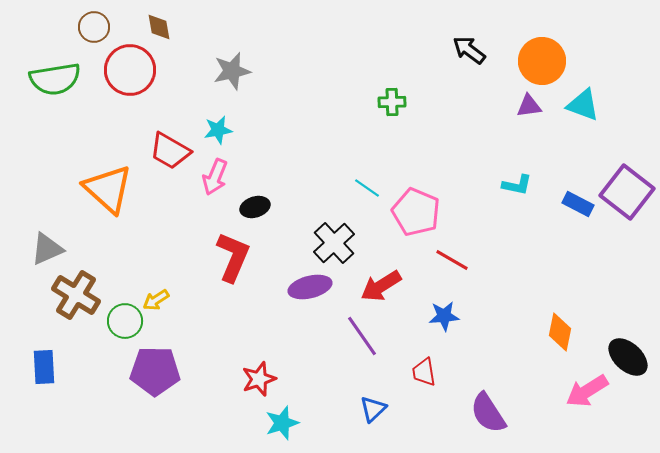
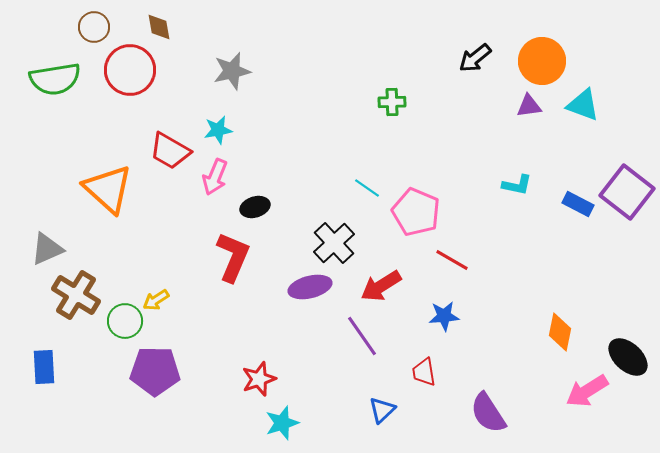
black arrow at (469, 50): moved 6 px right, 8 px down; rotated 76 degrees counterclockwise
blue triangle at (373, 409): moved 9 px right, 1 px down
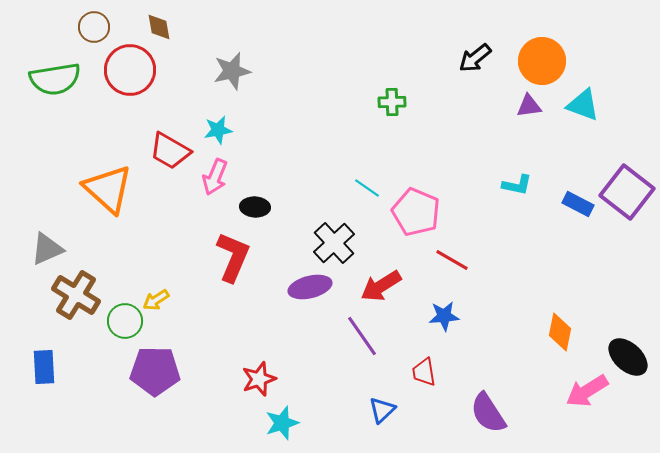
black ellipse at (255, 207): rotated 20 degrees clockwise
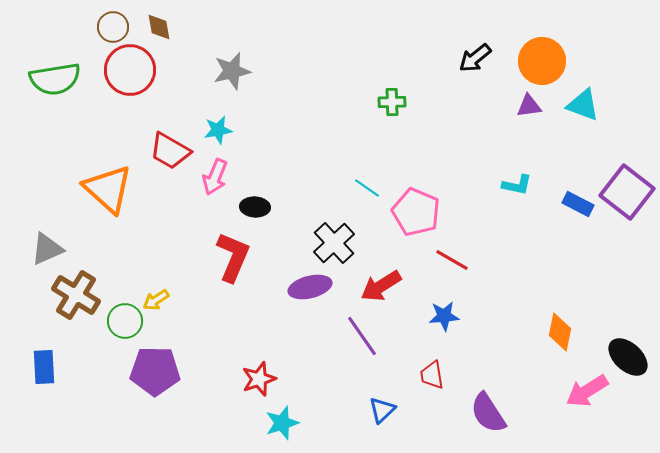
brown circle at (94, 27): moved 19 px right
red trapezoid at (424, 372): moved 8 px right, 3 px down
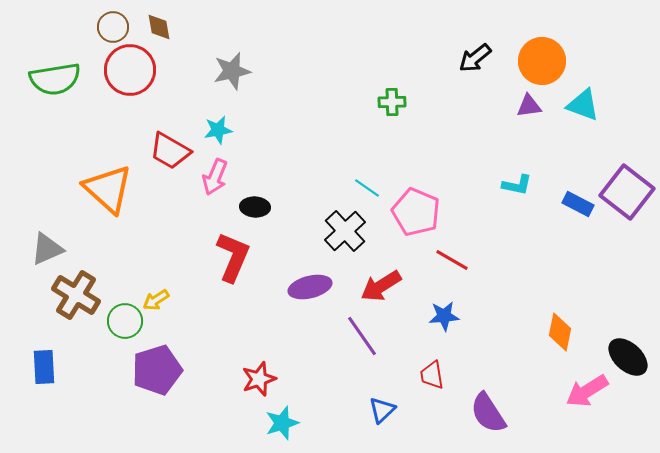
black cross at (334, 243): moved 11 px right, 12 px up
purple pentagon at (155, 371): moved 2 px right, 1 px up; rotated 18 degrees counterclockwise
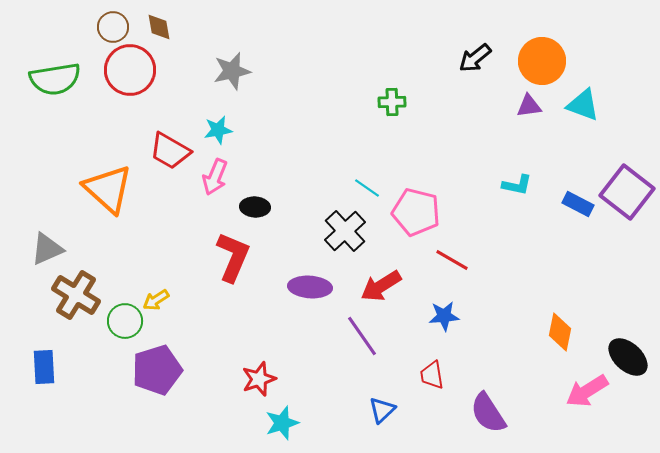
pink pentagon at (416, 212): rotated 9 degrees counterclockwise
purple ellipse at (310, 287): rotated 18 degrees clockwise
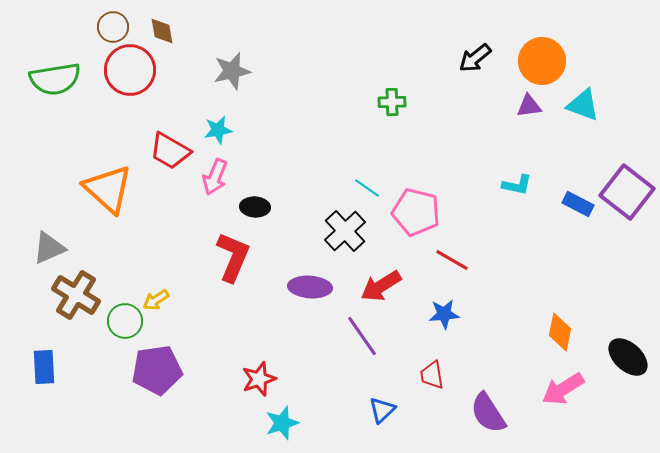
brown diamond at (159, 27): moved 3 px right, 4 px down
gray triangle at (47, 249): moved 2 px right, 1 px up
blue star at (444, 316): moved 2 px up
purple pentagon at (157, 370): rotated 9 degrees clockwise
pink arrow at (587, 391): moved 24 px left, 2 px up
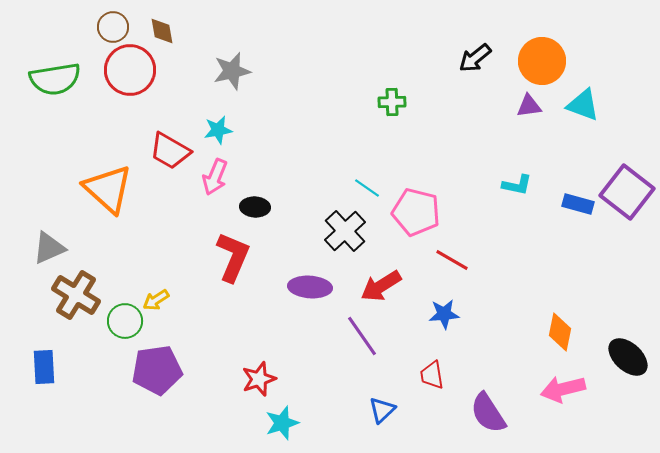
blue rectangle at (578, 204): rotated 12 degrees counterclockwise
pink arrow at (563, 389): rotated 18 degrees clockwise
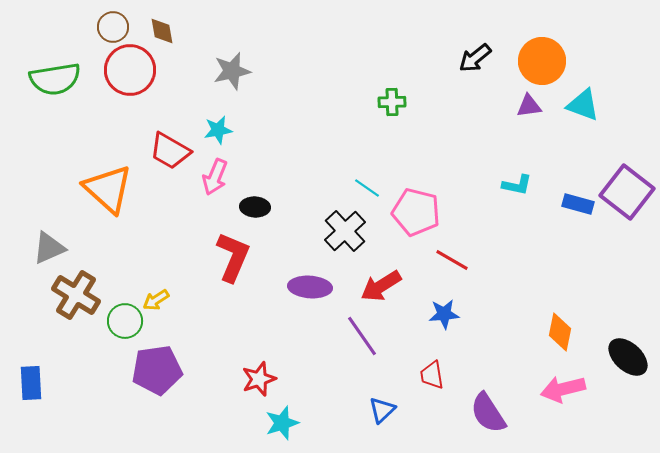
blue rectangle at (44, 367): moved 13 px left, 16 px down
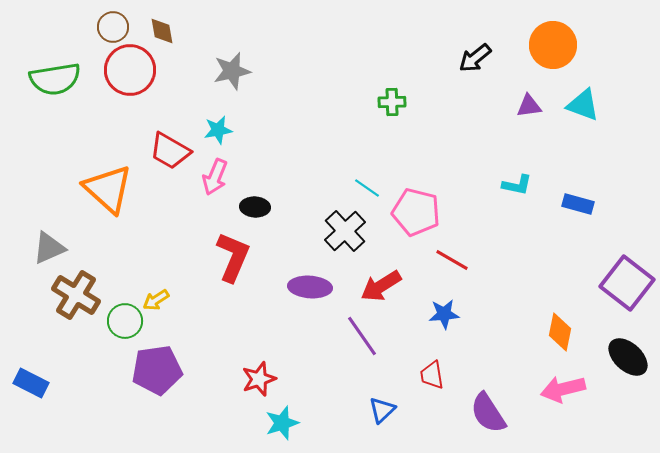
orange circle at (542, 61): moved 11 px right, 16 px up
purple square at (627, 192): moved 91 px down
blue rectangle at (31, 383): rotated 60 degrees counterclockwise
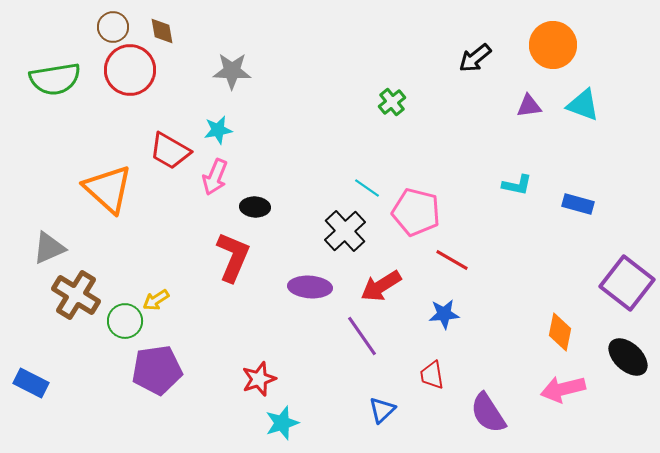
gray star at (232, 71): rotated 15 degrees clockwise
green cross at (392, 102): rotated 36 degrees counterclockwise
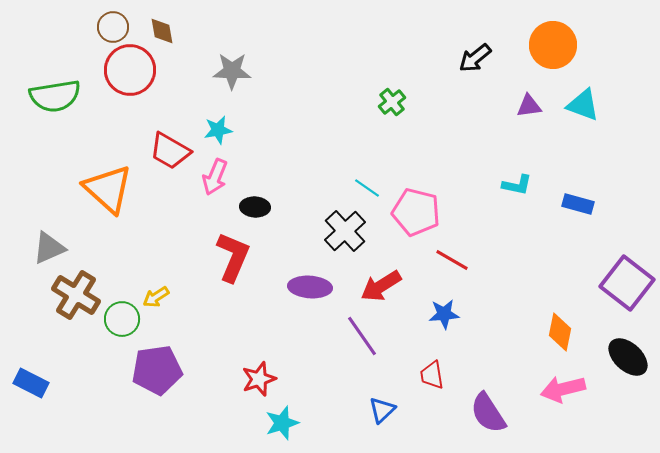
green semicircle at (55, 79): moved 17 px down
yellow arrow at (156, 300): moved 3 px up
green circle at (125, 321): moved 3 px left, 2 px up
